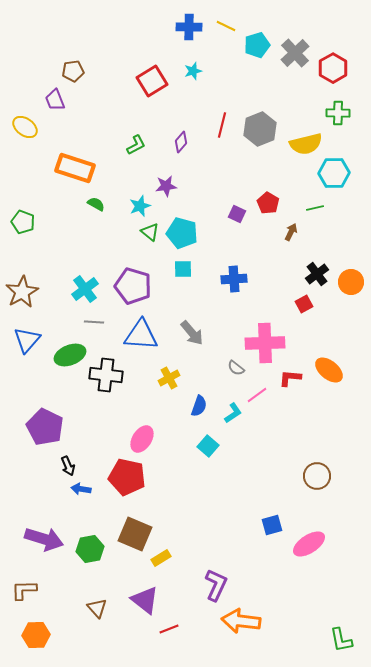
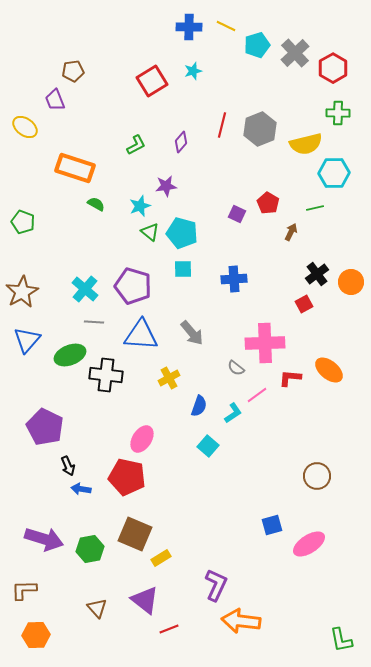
cyan cross at (85, 289): rotated 12 degrees counterclockwise
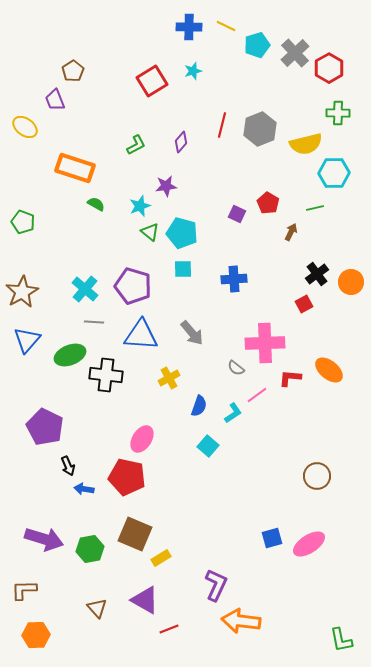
red hexagon at (333, 68): moved 4 px left
brown pentagon at (73, 71): rotated 25 degrees counterclockwise
blue arrow at (81, 489): moved 3 px right
blue square at (272, 525): moved 13 px down
purple triangle at (145, 600): rotated 8 degrees counterclockwise
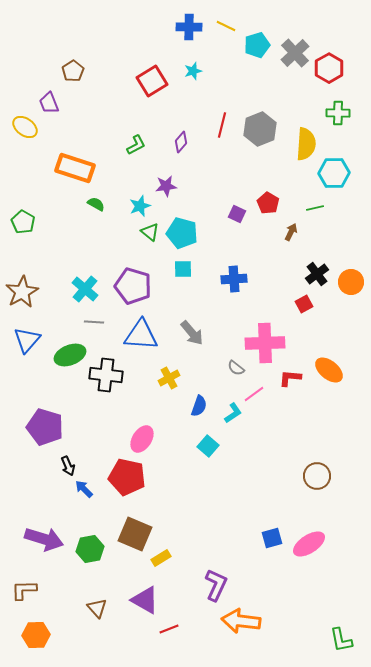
purple trapezoid at (55, 100): moved 6 px left, 3 px down
yellow semicircle at (306, 144): rotated 72 degrees counterclockwise
green pentagon at (23, 222): rotated 10 degrees clockwise
pink line at (257, 395): moved 3 px left, 1 px up
purple pentagon at (45, 427): rotated 9 degrees counterclockwise
blue arrow at (84, 489): rotated 36 degrees clockwise
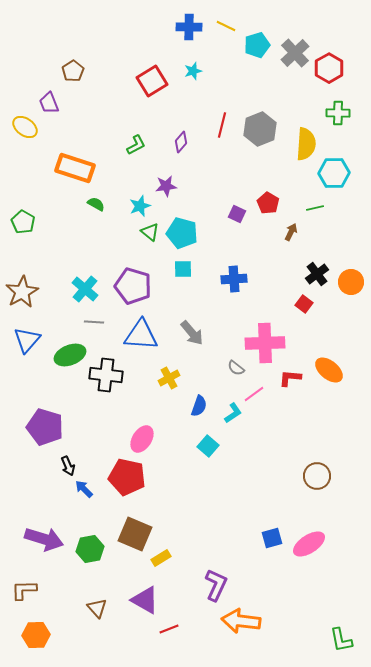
red square at (304, 304): rotated 24 degrees counterclockwise
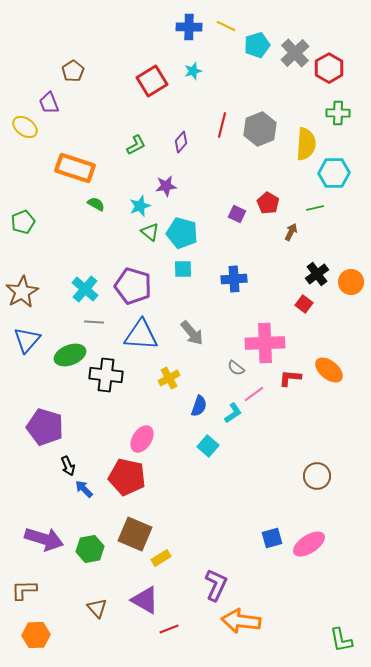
green pentagon at (23, 222): rotated 20 degrees clockwise
